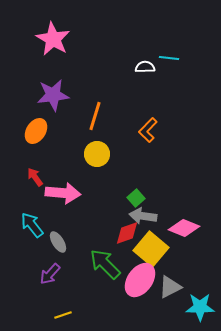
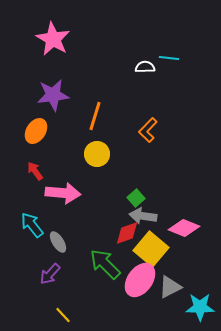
red arrow: moved 6 px up
yellow line: rotated 66 degrees clockwise
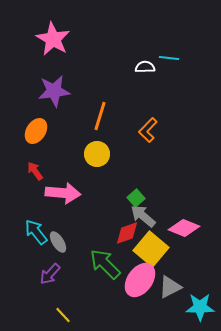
purple star: moved 1 px right, 4 px up
orange line: moved 5 px right
gray arrow: rotated 32 degrees clockwise
cyan arrow: moved 4 px right, 7 px down
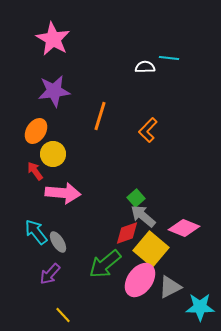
yellow circle: moved 44 px left
green arrow: rotated 84 degrees counterclockwise
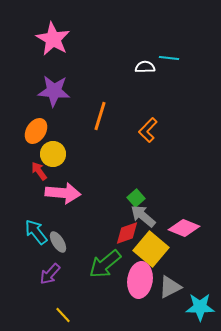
purple star: rotated 12 degrees clockwise
red arrow: moved 4 px right
pink ellipse: rotated 28 degrees counterclockwise
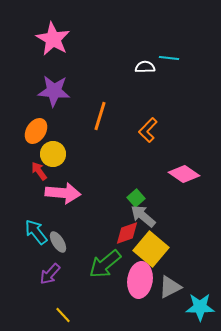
pink diamond: moved 54 px up; rotated 12 degrees clockwise
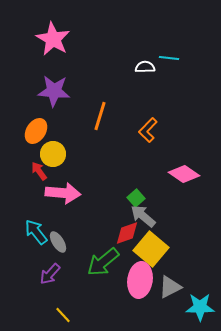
green arrow: moved 2 px left, 2 px up
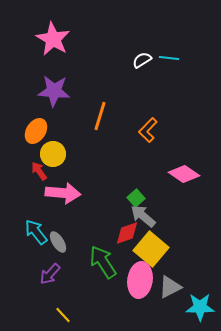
white semicircle: moved 3 px left, 7 px up; rotated 30 degrees counterclockwise
green arrow: rotated 96 degrees clockwise
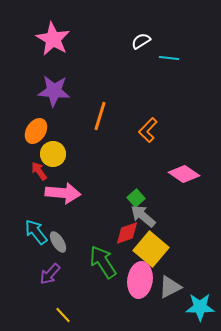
white semicircle: moved 1 px left, 19 px up
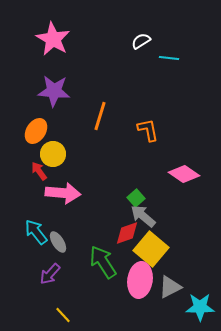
orange L-shape: rotated 125 degrees clockwise
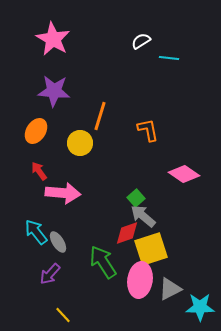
yellow circle: moved 27 px right, 11 px up
yellow square: rotated 32 degrees clockwise
gray triangle: moved 2 px down
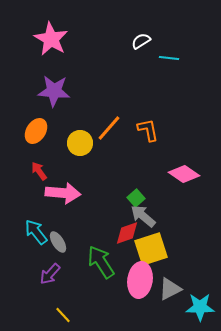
pink star: moved 2 px left
orange line: moved 9 px right, 12 px down; rotated 24 degrees clockwise
green arrow: moved 2 px left
